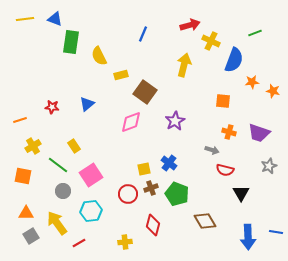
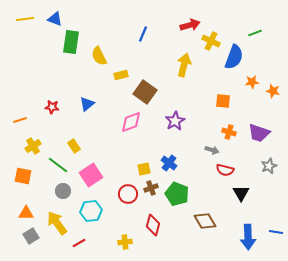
blue semicircle at (234, 60): moved 3 px up
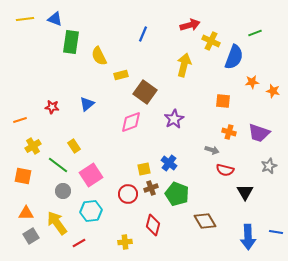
purple star at (175, 121): moved 1 px left, 2 px up
black triangle at (241, 193): moved 4 px right, 1 px up
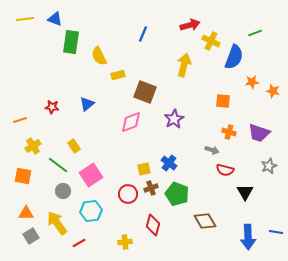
yellow rectangle at (121, 75): moved 3 px left
brown square at (145, 92): rotated 15 degrees counterclockwise
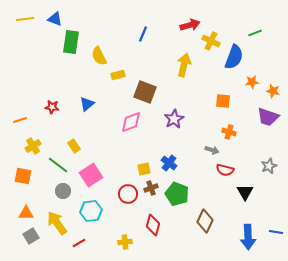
purple trapezoid at (259, 133): moved 9 px right, 16 px up
brown diamond at (205, 221): rotated 55 degrees clockwise
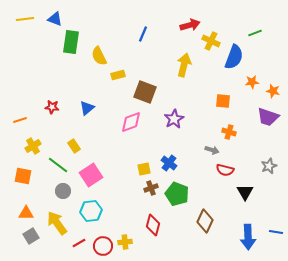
blue triangle at (87, 104): moved 4 px down
red circle at (128, 194): moved 25 px left, 52 px down
